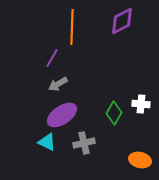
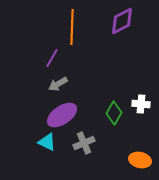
gray cross: rotated 10 degrees counterclockwise
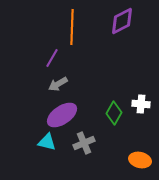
cyan triangle: rotated 12 degrees counterclockwise
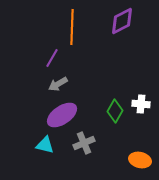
green diamond: moved 1 px right, 2 px up
cyan triangle: moved 2 px left, 3 px down
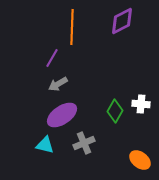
orange ellipse: rotated 25 degrees clockwise
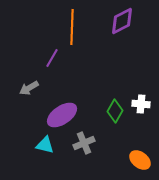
gray arrow: moved 29 px left, 4 px down
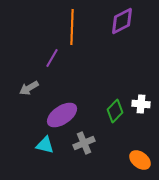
green diamond: rotated 15 degrees clockwise
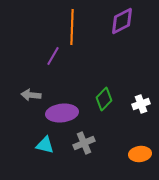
purple line: moved 1 px right, 2 px up
gray arrow: moved 2 px right, 7 px down; rotated 36 degrees clockwise
white cross: rotated 24 degrees counterclockwise
green diamond: moved 11 px left, 12 px up
purple ellipse: moved 2 px up; rotated 28 degrees clockwise
orange ellipse: moved 6 px up; rotated 45 degrees counterclockwise
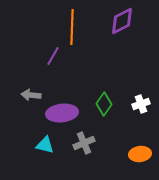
green diamond: moved 5 px down; rotated 10 degrees counterclockwise
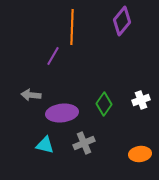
purple diamond: rotated 24 degrees counterclockwise
white cross: moved 4 px up
